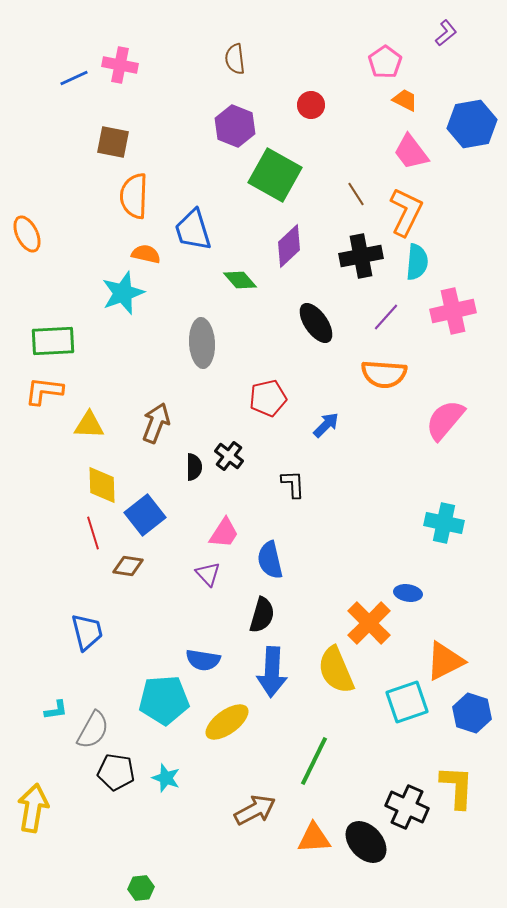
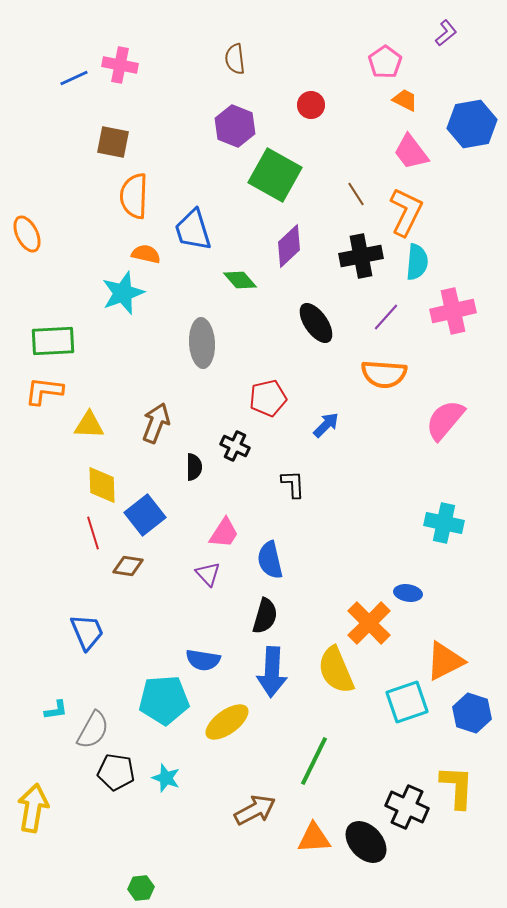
black cross at (229, 456): moved 6 px right, 10 px up; rotated 12 degrees counterclockwise
black semicircle at (262, 615): moved 3 px right, 1 px down
blue trapezoid at (87, 632): rotated 9 degrees counterclockwise
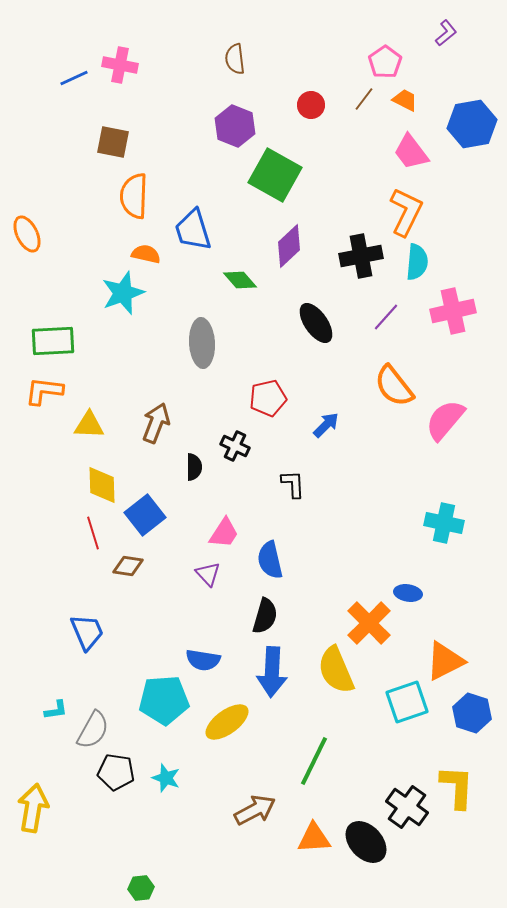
brown line at (356, 194): moved 8 px right, 95 px up; rotated 70 degrees clockwise
orange semicircle at (384, 374): moved 10 px right, 12 px down; rotated 48 degrees clockwise
black cross at (407, 807): rotated 12 degrees clockwise
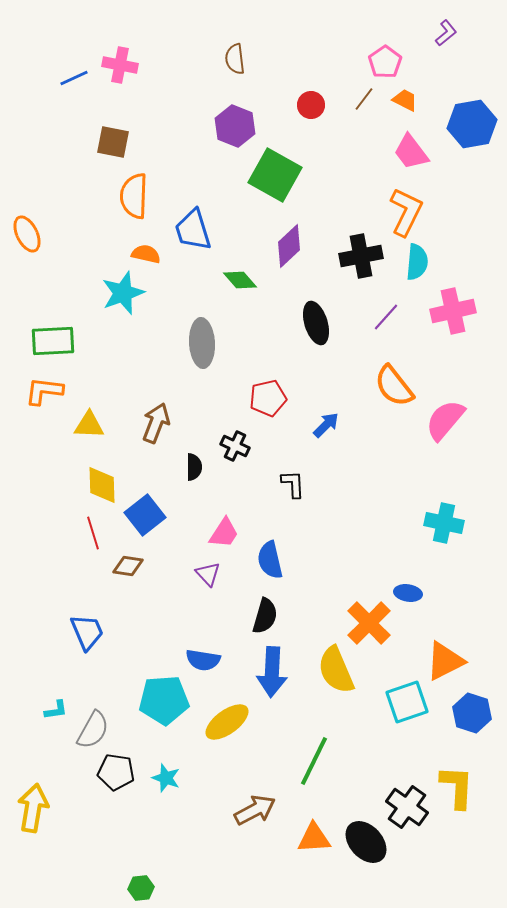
black ellipse at (316, 323): rotated 18 degrees clockwise
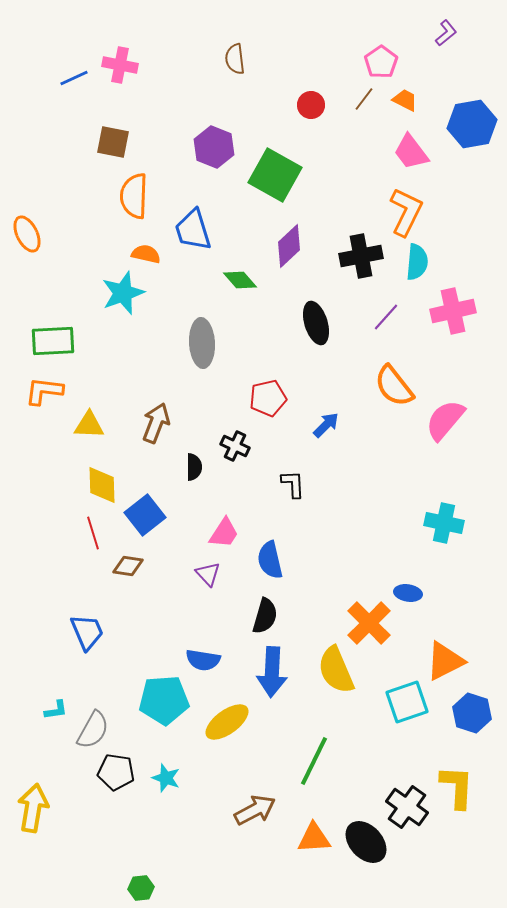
pink pentagon at (385, 62): moved 4 px left
purple hexagon at (235, 126): moved 21 px left, 21 px down
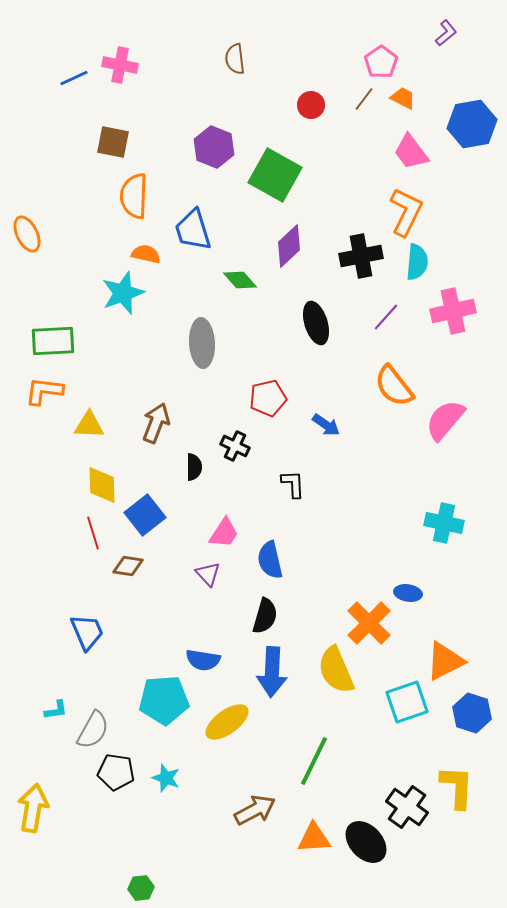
orange trapezoid at (405, 100): moved 2 px left, 2 px up
blue arrow at (326, 425): rotated 80 degrees clockwise
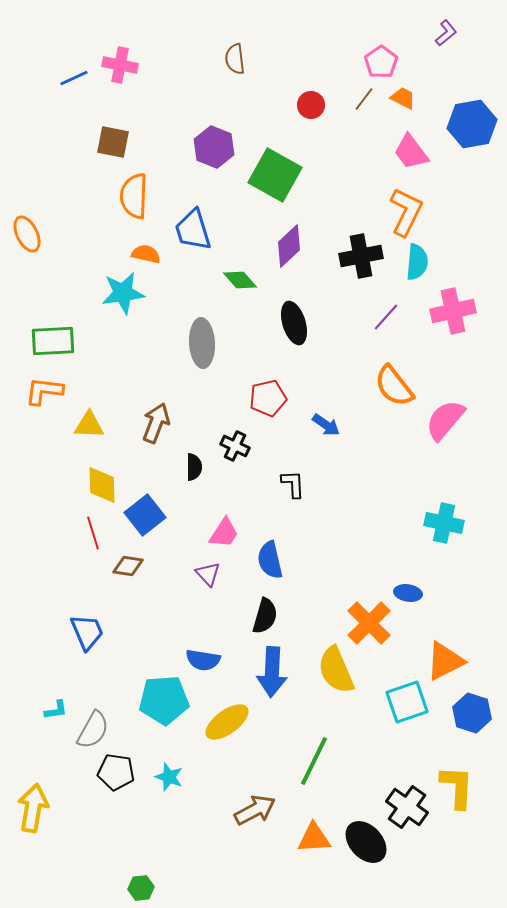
cyan star at (123, 293): rotated 12 degrees clockwise
black ellipse at (316, 323): moved 22 px left
cyan star at (166, 778): moved 3 px right, 1 px up
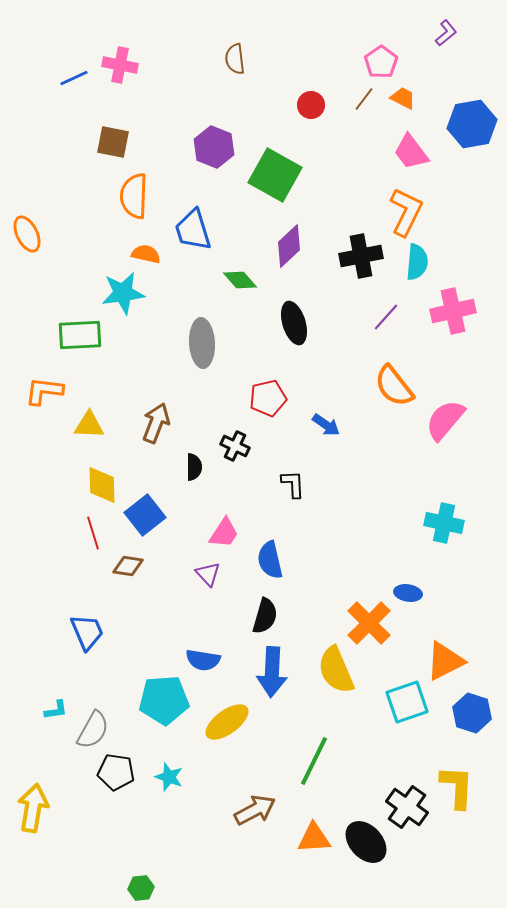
green rectangle at (53, 341): moved 27 px right, 6 px up
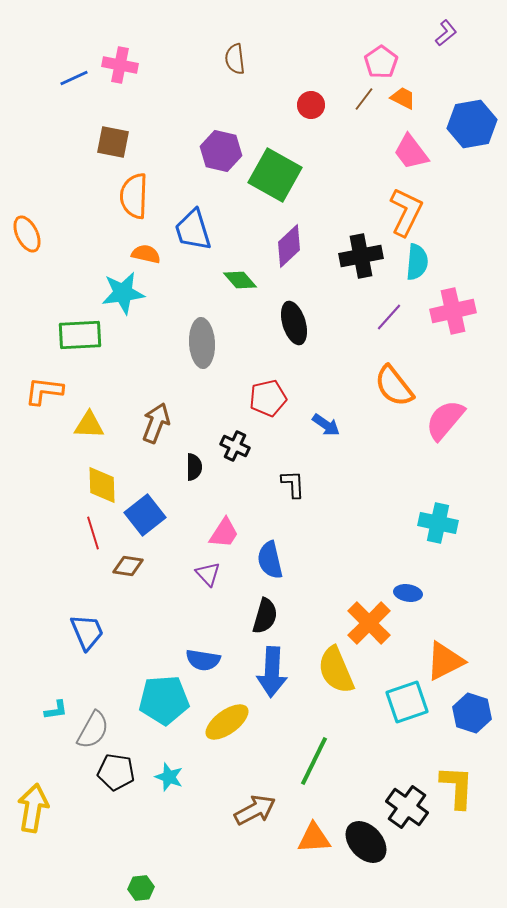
purple hexagon at (214, 147): moved 7 px right, 4 px down; rotated 9 degrees counterclockwise
purple line at (386, 317): moved 3 px right
cyan cross at (444, 523): moved 6 px left
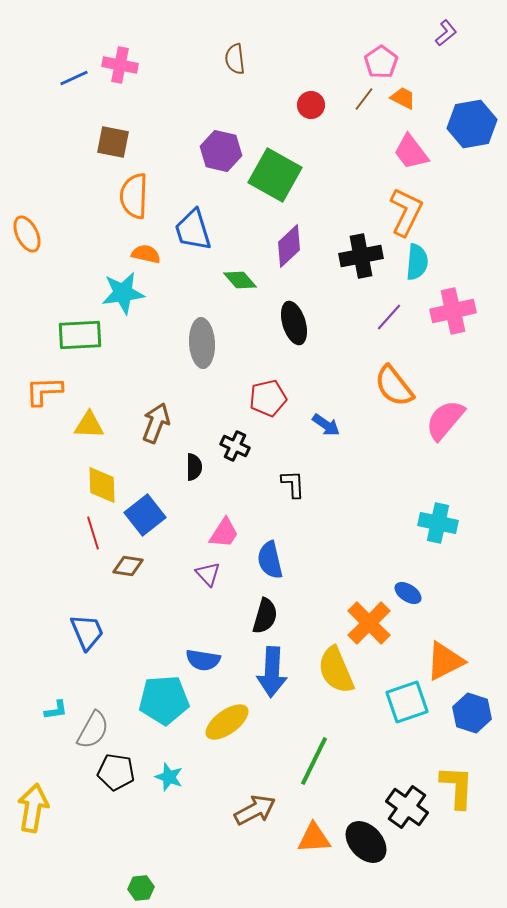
orange L-shape at (44, 391): rotated 9 degrees counterclockwise
blue ellipse at (408, 593): rotated 24 degrees clockwise
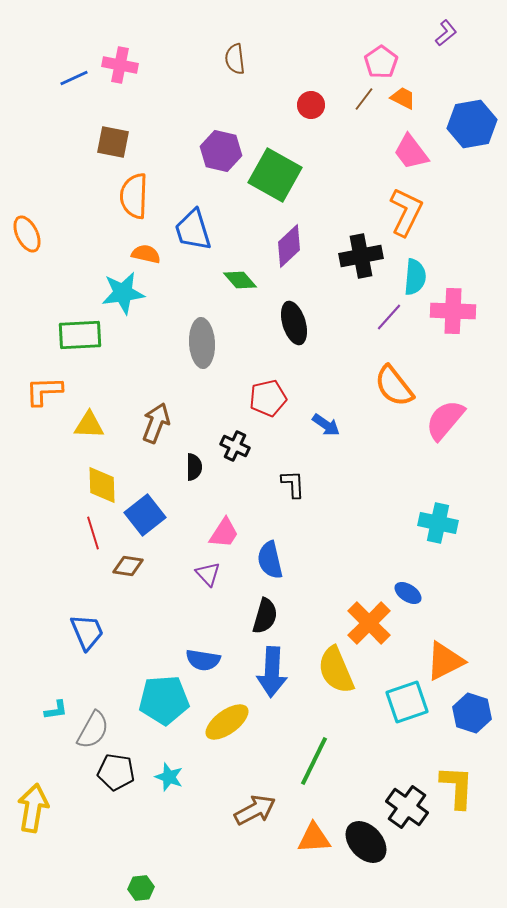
cyan semicircle at (417, 262): moved 2 px left, 15 px down
pink cross at (453, 311): rotated 15 degrees clockwise
